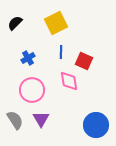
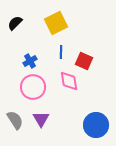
blue cross: moved 2 px right, 3 px down
pink circle: moved 1 px right, 3 px up
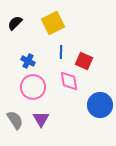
yellow square: moved 3 px left
blue cross: moved 2 px left; rotated 32 degrees counterclockwise
blue circle: moved 4 px right, 20 px up
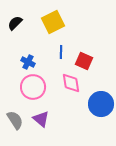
yellow square: moved 1 px up
blue cross: moved 1 px down
pink diamond: moved 2 px right, 2 px down
blue circle: moved 1 px right, 1 px up
purple triangle: rotated 18 degrees counterclockwise
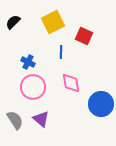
black semicircle: moved 2 px left, 1 px up
red square: moved 25 px up
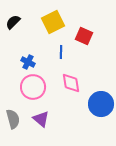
gray semicircle: moved 2 px left, 1 px up; rotated 18 degrees clockwise
